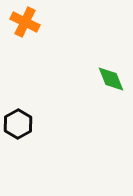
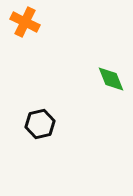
black hexagon: moved 22 px right; rotated 16 degrees clockwise
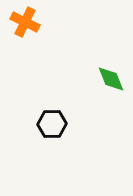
black hexagon: moved 12 px right; rotated 12 degrees clockwise
